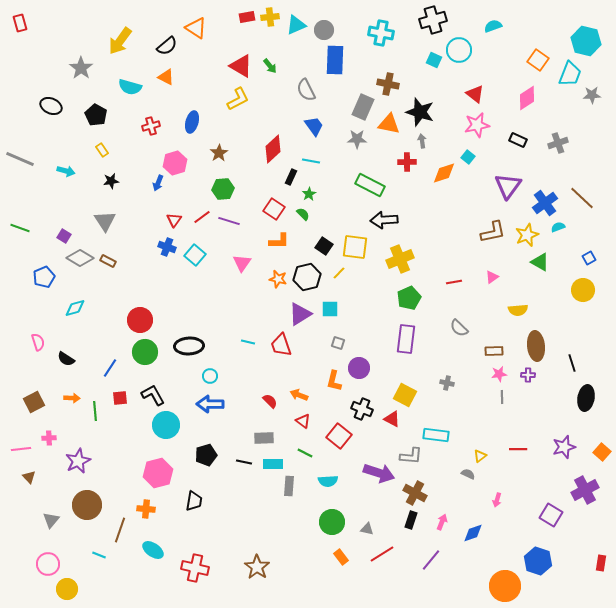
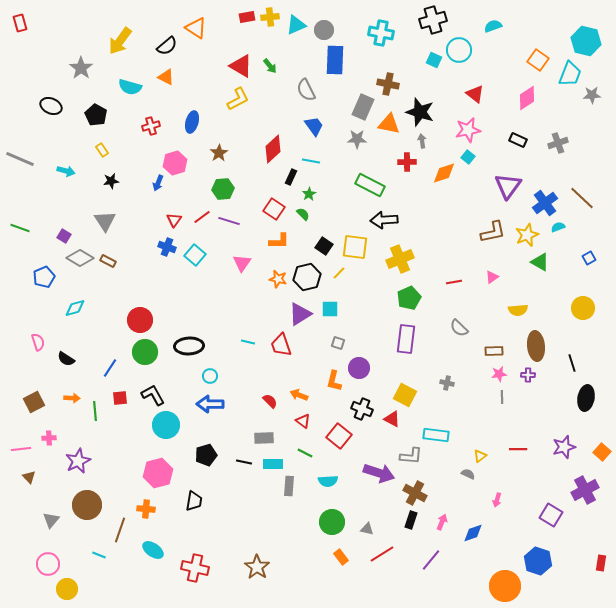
pink star at (477, 125): moved 9 px left, 5 px down
yellow circle at (583, 290): moved 18 px down
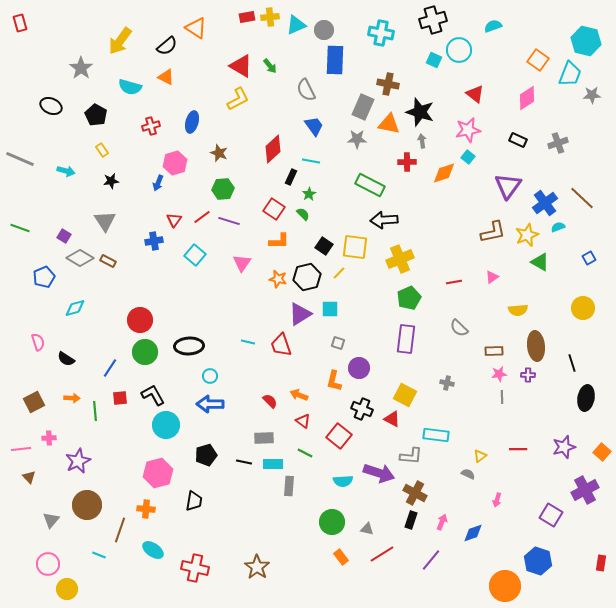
brown star at (219, 153): rotated 18 degrees counterclockwise
blue cross at (167, 247): moved 13 px left, 6 px up; rotated 30 degrees counterclockwise
cyan semicircle at (328, 481): moved 15 px right
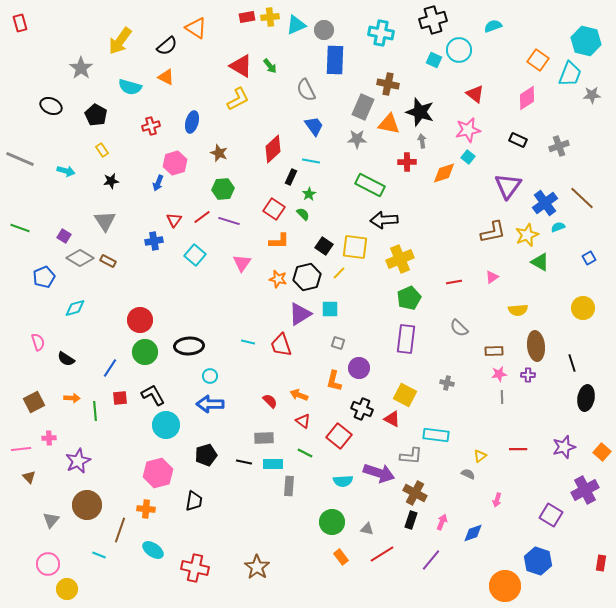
gray cross at (558, 143): moved 1 px right, 3 px down
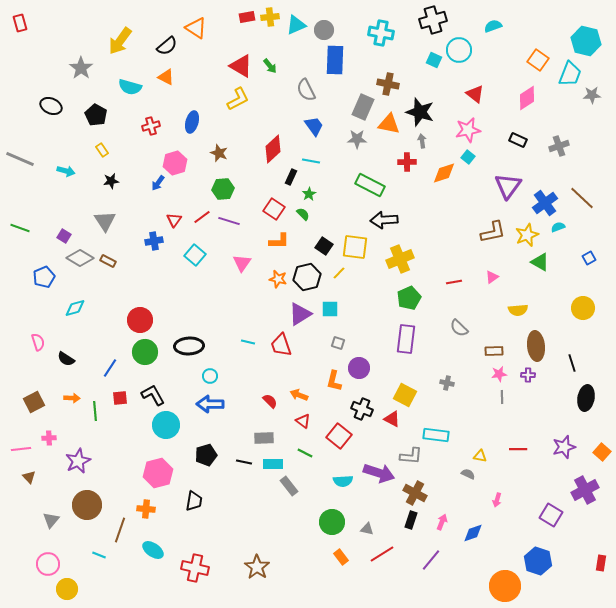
blue arrow at (158, 183): rotated 14 degrees clockwise
yellow triangle at (480, 456): rotated 48 degrees clockwise
gray rectangle at (289, 486): rotated 42 degrees counterclockwise
